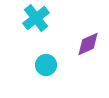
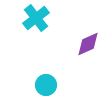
cyan circle: moved 20 px down
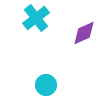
purple diamond: moved 4 px left, 11 px up
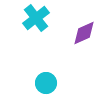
cyan circle: moved 2 px up
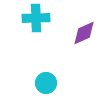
cyan cross: rotated 36 degrees clockwise
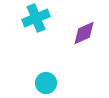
cyan cross: rotated 20 degrees counterclockwise
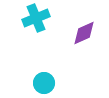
cyan circle: moved 2 px left
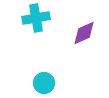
cyan cross: rotated 12 degrees clockwise
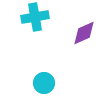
cyan cross: moved 1 px left, 1 px up
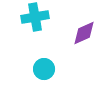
cyan circle: moved 14 px up
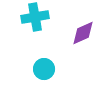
purple diamond: moved 1 px left
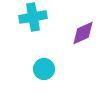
cyan cross: moved 2 px left
